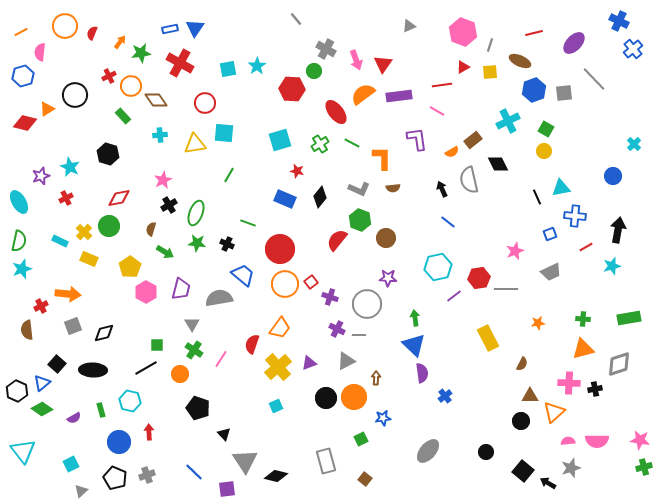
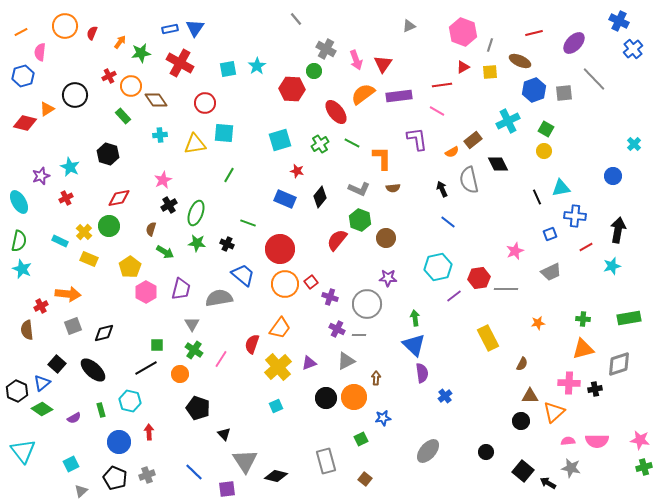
cyan star at (22, 269): rotated 30 degrees counterclockwise
black ellipse at (93, 370): rotated 40 degrees clockwise
gray star at (571, 468): rotated 30 degrees clockwise
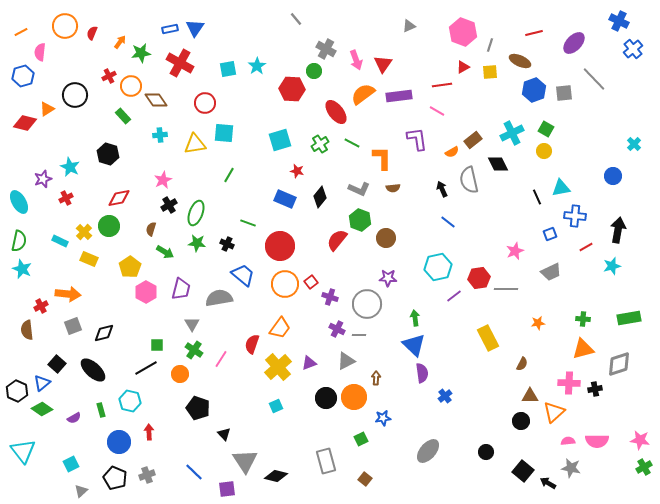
cyan cross at (508, 121): moved 4 px right, 12 px down
purple star at (41, 176): moved 2 px right, 3 px down
red circle at (280, 249): moved 3 px up
green cross at (644, 467): rotated 14 degrees counterclockwise
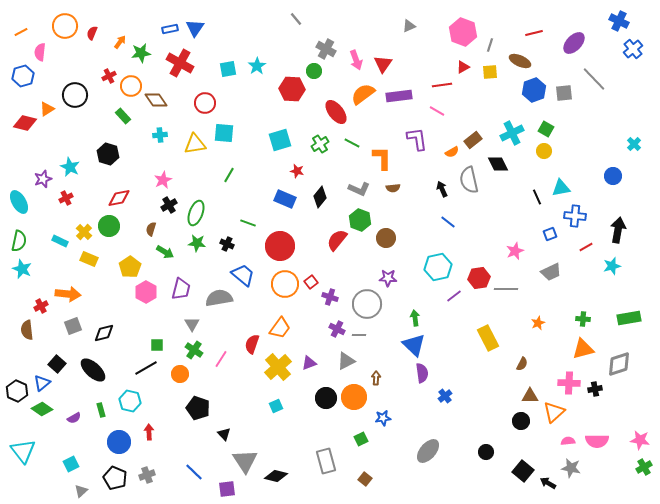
orange star at (538, 323): rotated 16 degrees counterclockwise
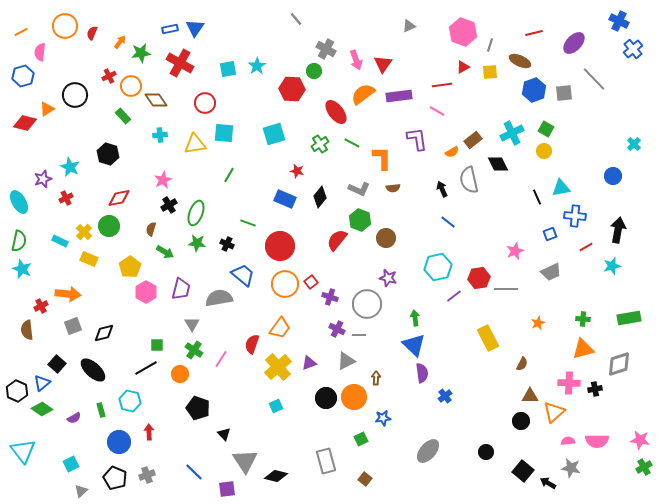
cyan square at (280, 140): moved 6 px left, 6 px up
purple star at (388, 278): rotated 12 degrees clockwise
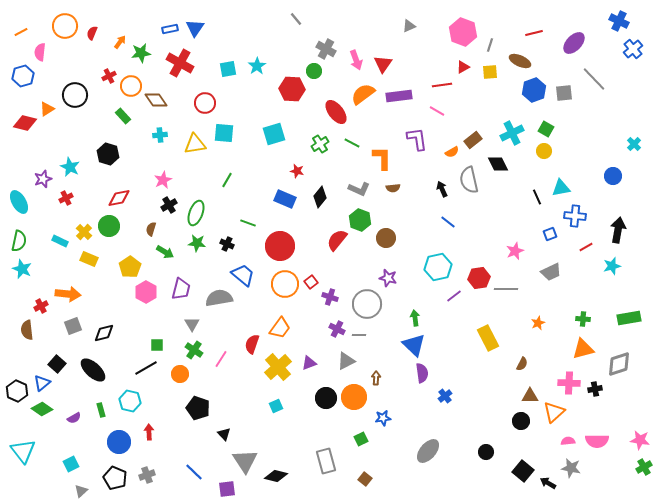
green line at (229, 175): moved 2 px left, 5 px down
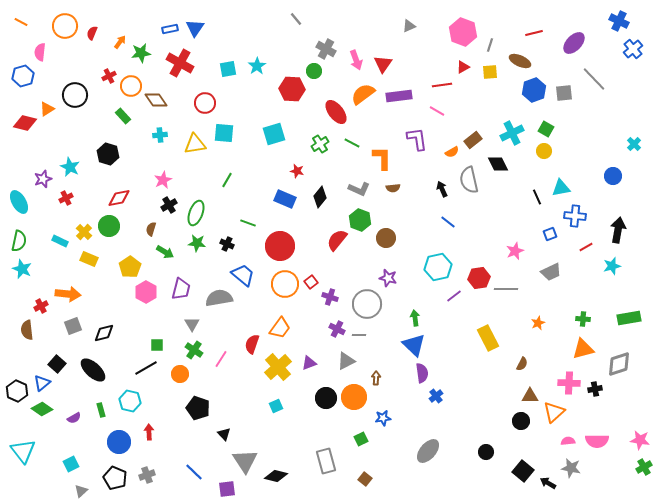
orange line at (21, 32): moved 10 px up; rotated 56 degrees clockwise
blue cross at (445, 396): moved 9 px left
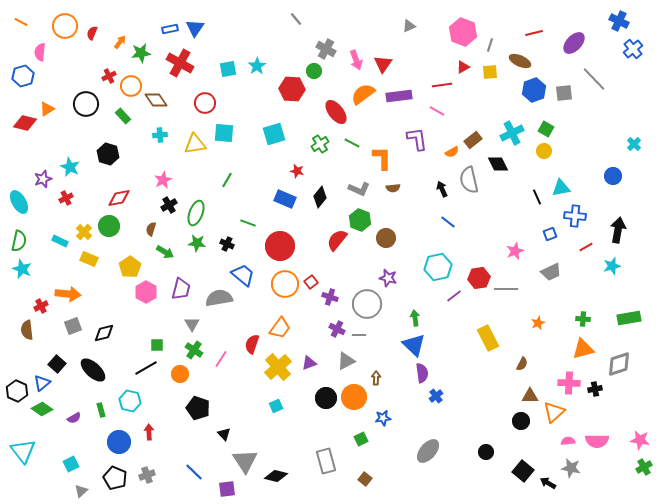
black circle at (75, 95): moved 11 px right, 9 px down
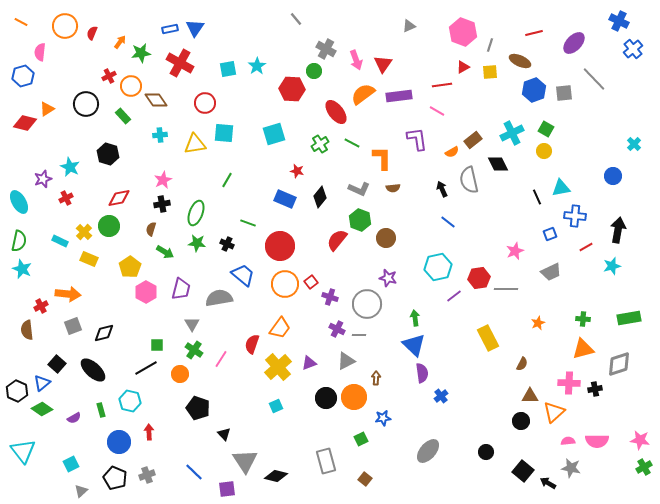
black cross at (169, 205): moved 7 px left, 1 px up; rotated 21 degrees clockwise
blue cross at (436, 396): moved 5 px right
